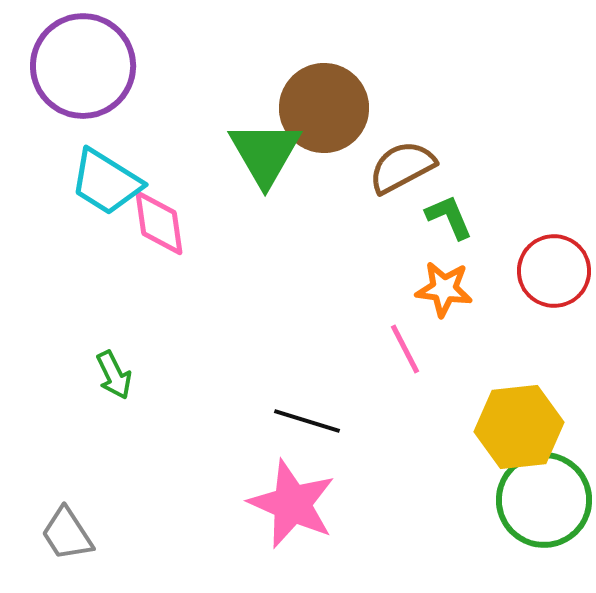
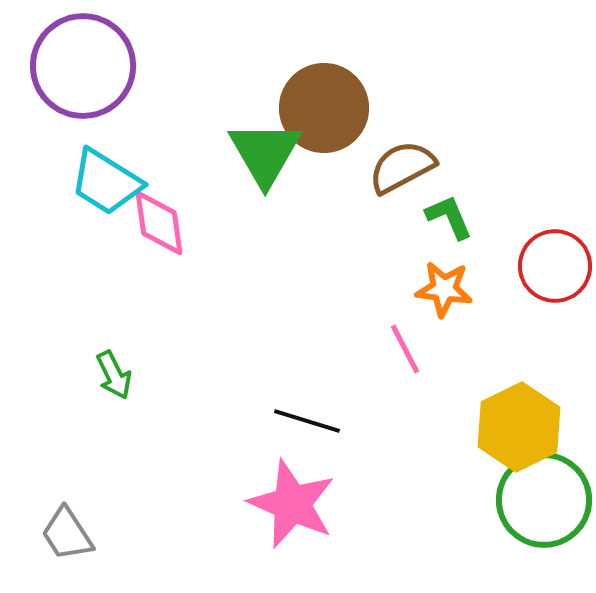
red circle: moved 1 px right, 5 px up
yellow hexagon: rotated 20 degrees counterclockwise
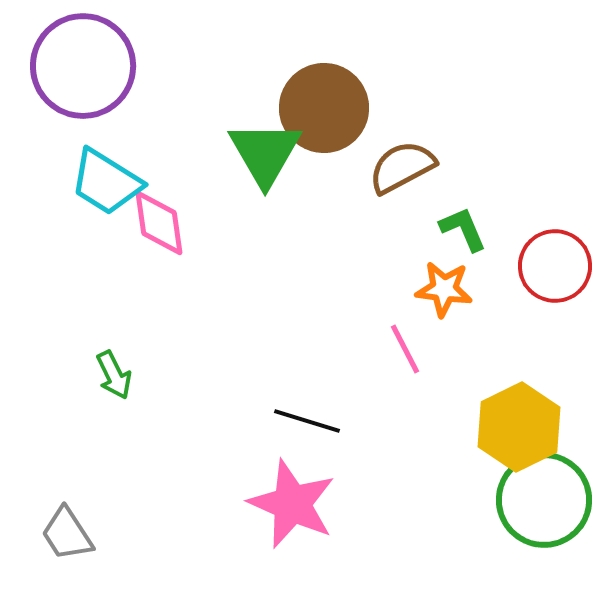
green L-shape: moved 14 px right, 12 px down
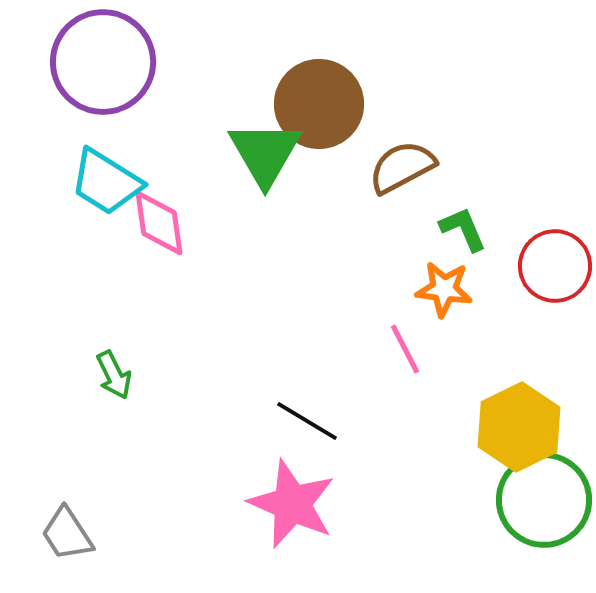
purple circle: moved 20 px right, 4 px up
brown circle: moved 5 px left, 4 px up
black line: rotated 14 degrees clockwise
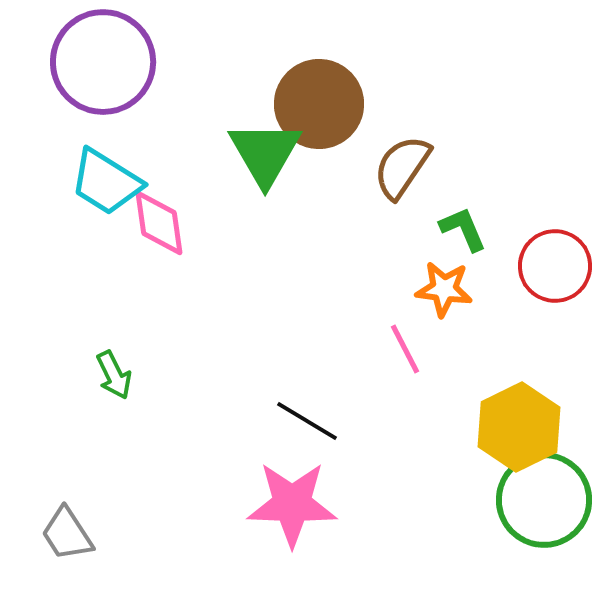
brown semicircle: rotated 28 degrees counterclockwise
pink star: rotated 22 degrees counterclockwise
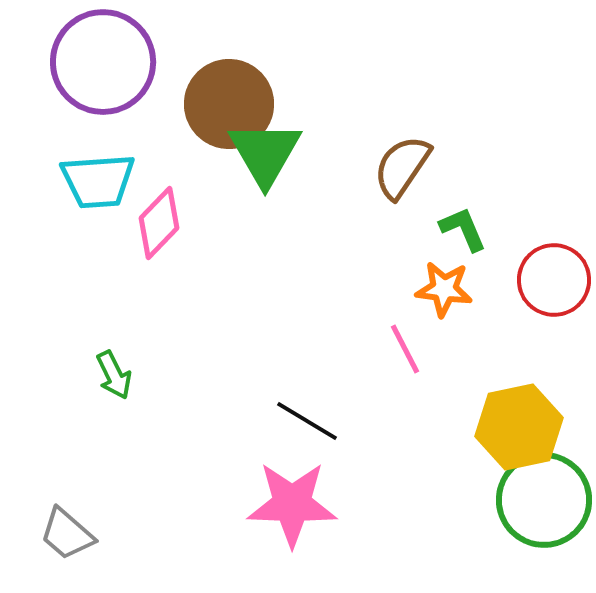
brown circle: moved 90 px left
cyan trapezoid: moved 8 px left, 1 px up; rotated 36 degrees counterclockwise
pink diamond: rotated 52 degrees clockwise
red circle: moved 1 px left, 14 px down
yellow hexagon: rotated 14 degrees clockwise
gray trapezoid: rotated 16 degrees counterclockwise
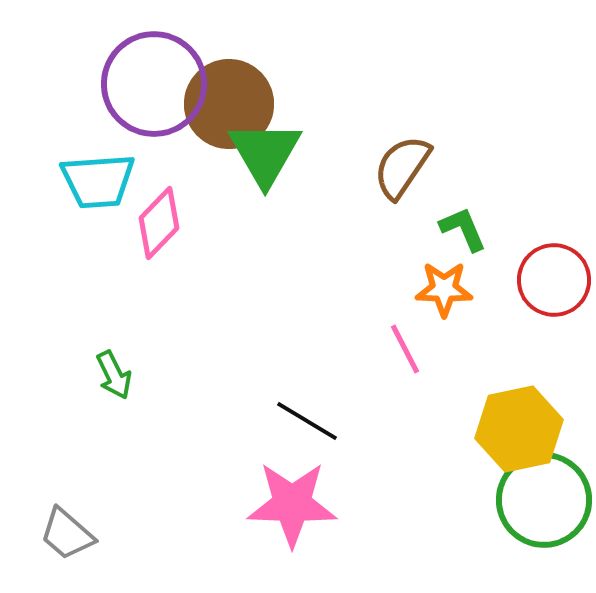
purple circle: moved 51 px right, 22 px down
orange star: rotated 6 degrees counterclockwise
yellow hexagon: moved 2 px down
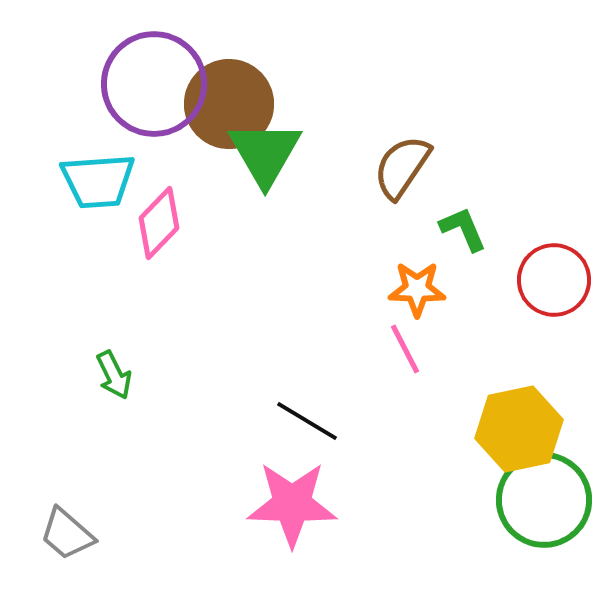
orange star: moved 27 px left
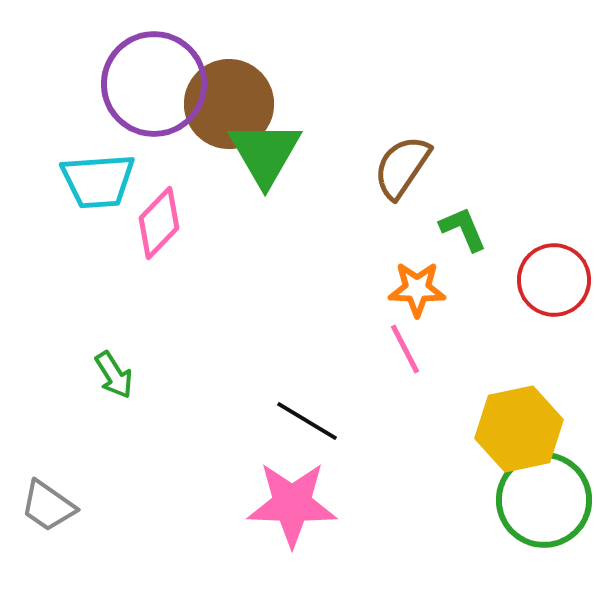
green arrow: rotated 6 degrees counterclockwise
gray trapezoid: moved 19 px left, 28 px up; rotated 6 degrees counterclockwise
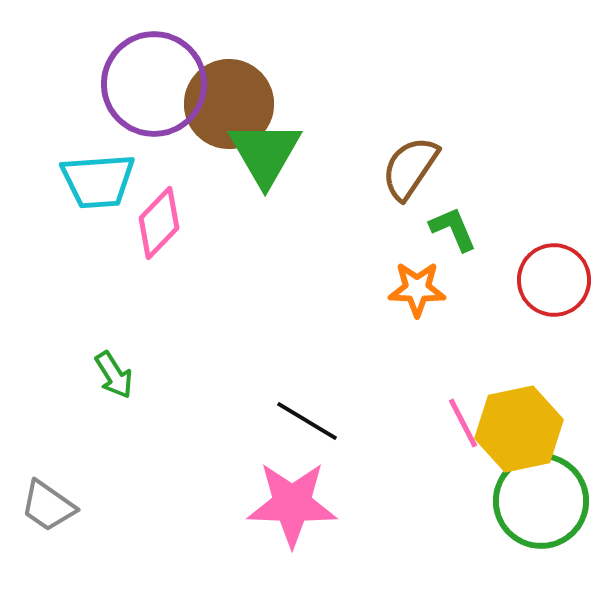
brown semicircle: moved 8 px right, 1 px down
green L-shape: moved 10 px left
pink line: moved 58 px right, 74 px down
green circle: moved 3 px left, 1 px down
